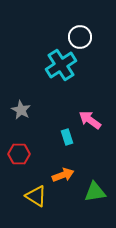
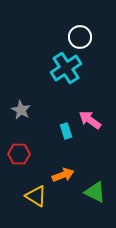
cyan cross: moved 5 px right, 3 px down
cyan rectangle: moved 1 px left, 6 px up
green triangle: rotated 35 degrees clockwise
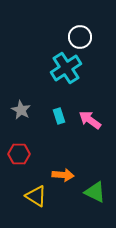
cyan rectangle: moved 7 px left, 15 px up
orange arrow: rotated 25 degrees clockwise
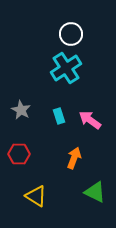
white circle: moved 9 px left, 3 px up
orange arrow: moved 11 px right, 17 px up; rotated 75 degrees counterclockwise
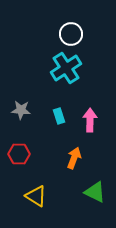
gray star: rotated 24 degrees counterclockwise
pink arrow: rotated 55 degrees clockwise
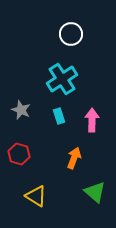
cyan cross: moved 4 px left, 11 px down
gray star: rotated 18 degrees clockwise
pink arrow: moved 2 px right
red hexagon: rotated 15 degrees clockwise
green triangle: rotated 15 degrees clockwise
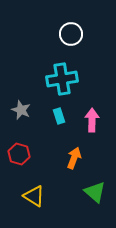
cyan cross: rotated 24 degrees clockwise
yellow triangle: moved 2 px left
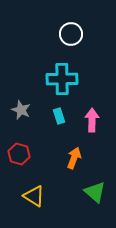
cyan cross: rotated 8 degrees clockwise
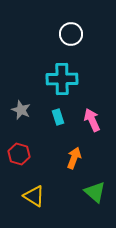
cyan rectangle: moved 1 px left, 1 px down
pink arrow: rotated 25 degrees counterclockwise
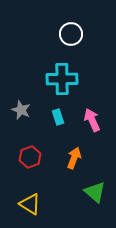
red hexagon: moved 11 px right, 3 px down; rotated 25 degrees clockwise
yellow triangle: moved 4 px left, 8 px down
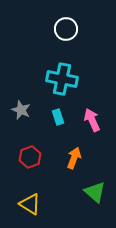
white circle: moved 5 px left, 5 px up
cyan cross: rotated 12 degrees clockwise
